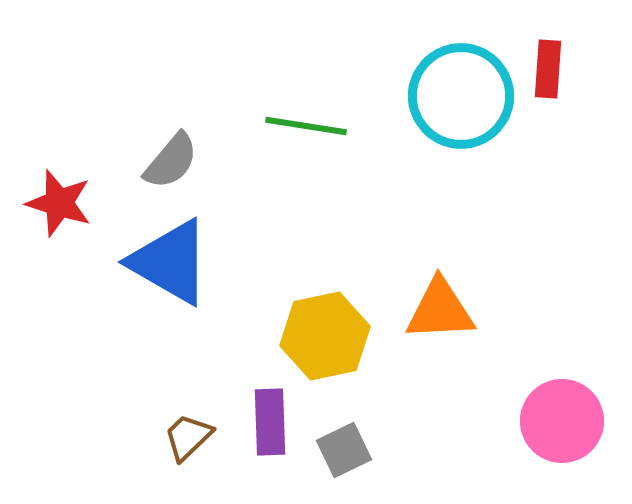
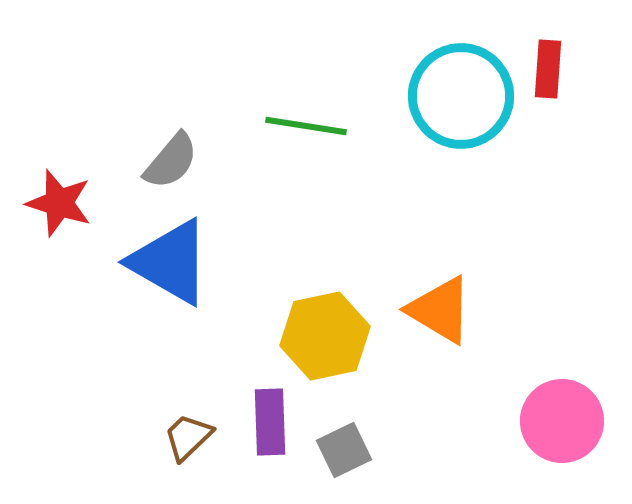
orange triangle: rotated 34 degrees clockwise
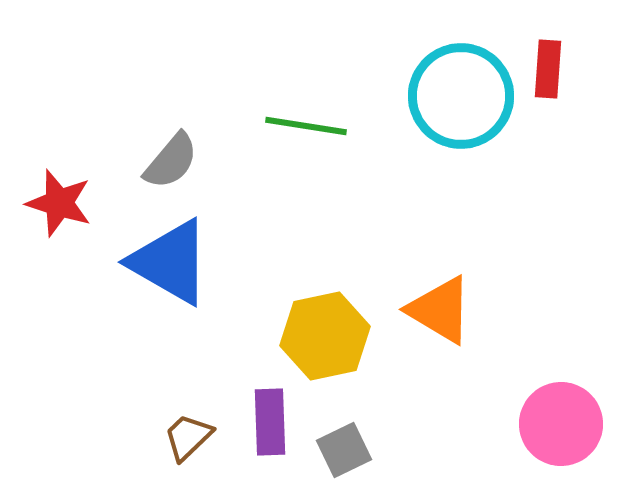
pink circle: moved 1 px left, 3 px down
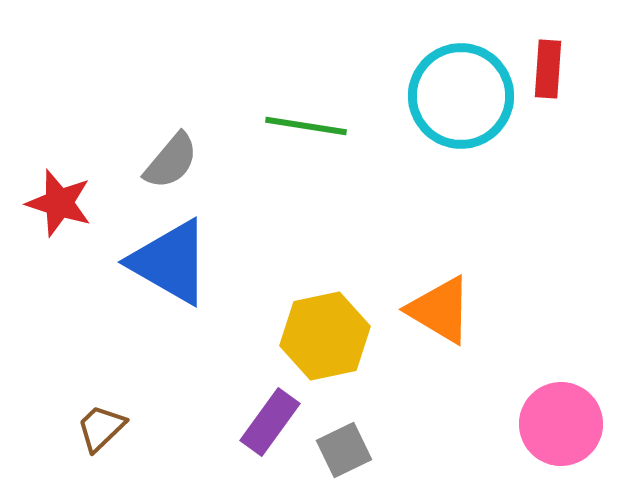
purple rectangle: rotated 38 degrees clockwise
brown trapezoid: moved 87 px left, 9 px up
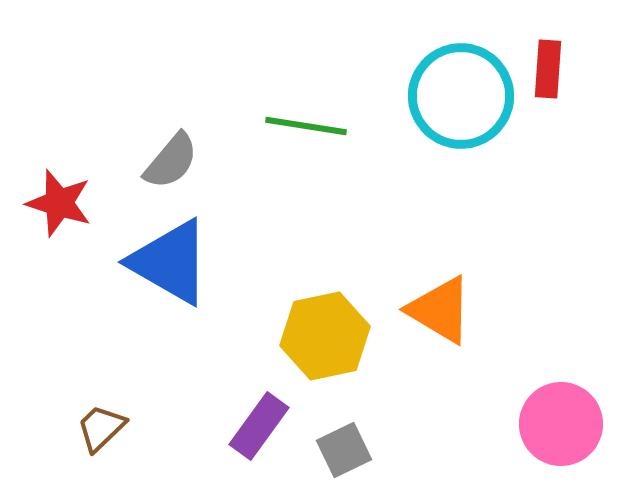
purple rectangle: moved 11 px left, 4 px down
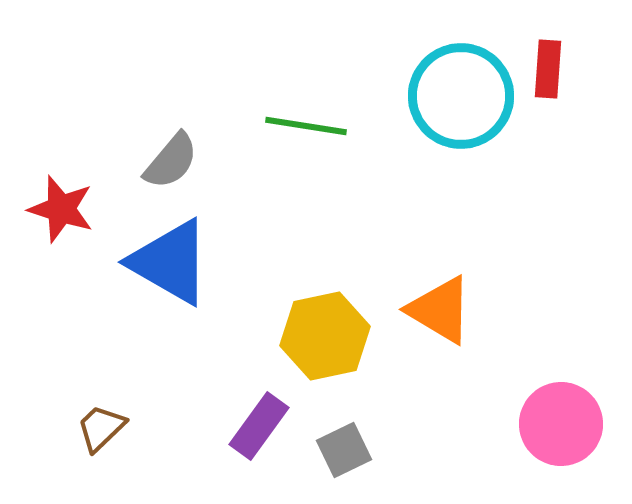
red star: moved 2 px right, 6 px down
